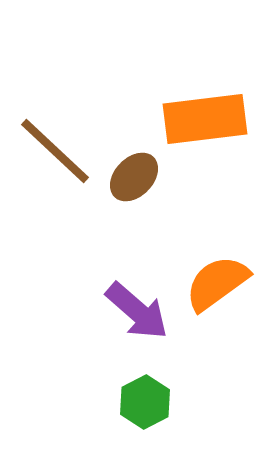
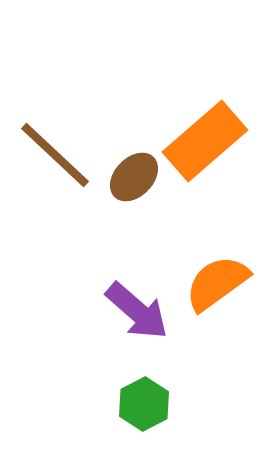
orange rectangle: moved 22 px down; rotated 34 degrees counterclockwise
brown line: moved 4 px down
green hexagon: moved 1 px left, 2 px down
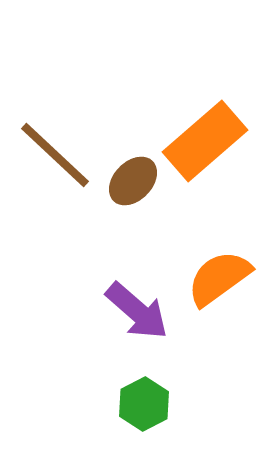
brown ellipse: moved 1 px left, 4 px down
orange semicircle: moved 2 px right, 5 px up
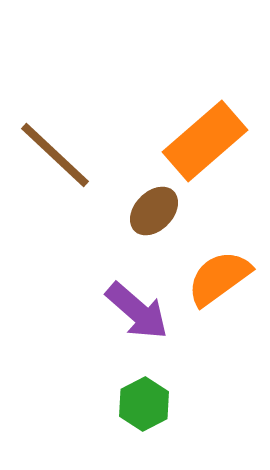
brown ellipse: moved 21 px right, 30 px down
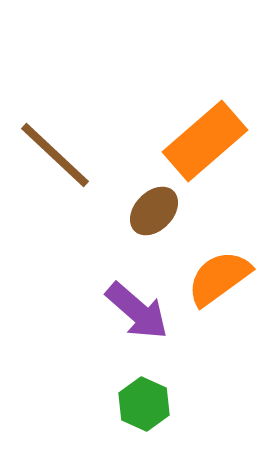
green hexagon: rotated 9 degrees counterclockwise
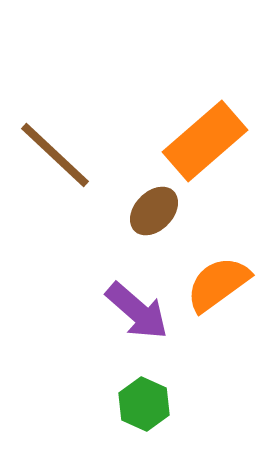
orange semicircle: moved 1 px left, 6 px down
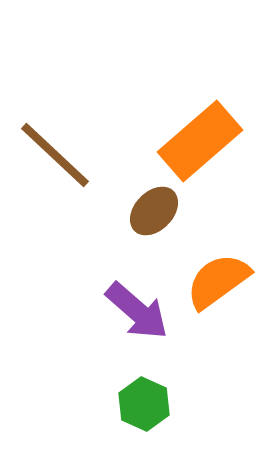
orange rectangle: moved 5 px left
orange semicircle: moved 3 px up
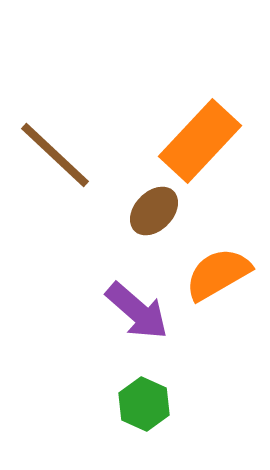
orange rectangle: rotated 6 degrees counterclockwise
orange semicircle: moved 7 px up; rotated 6 degrees clockwise
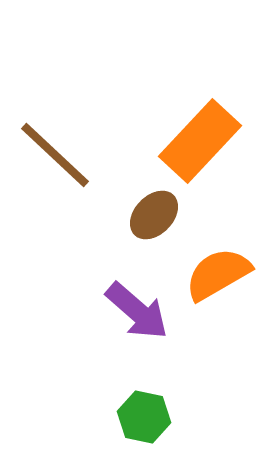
brown ellipse: moved 4 px down
green hexagon: moved 13 px down; rotated 12 degrees counterclockwise
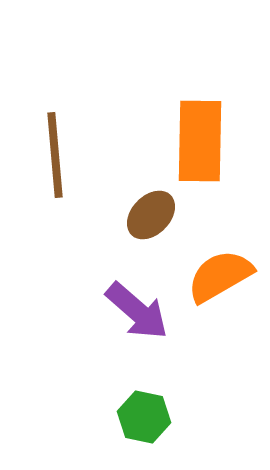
orange rectangle: rotated 42 degrees counterclockwise
brown line: rotated 42 degrees clockwise
brown ellipse: moved 3 px left
orange semicircle: moved 2 px right, 2 px down
